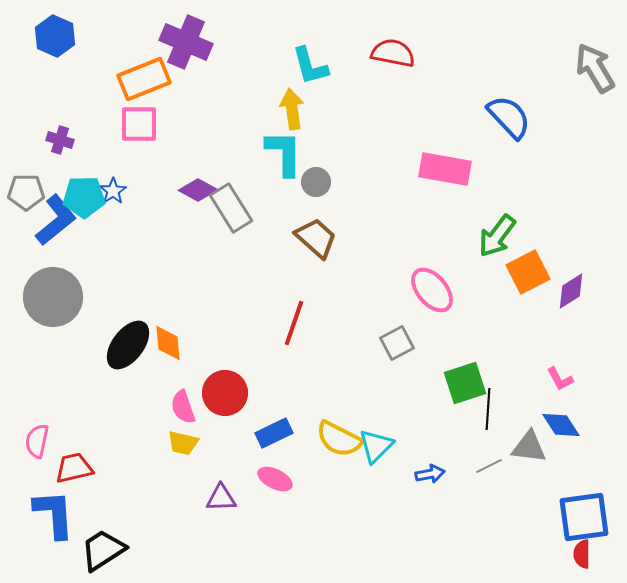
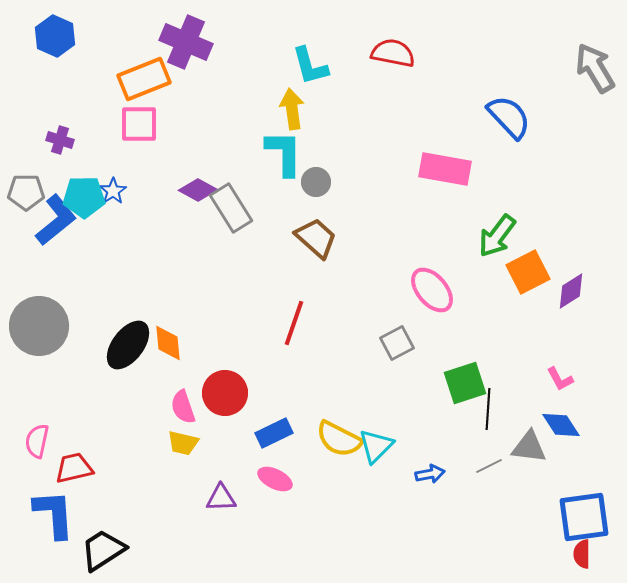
gray circle at (53, 297): moved 14 px left, 29 px down
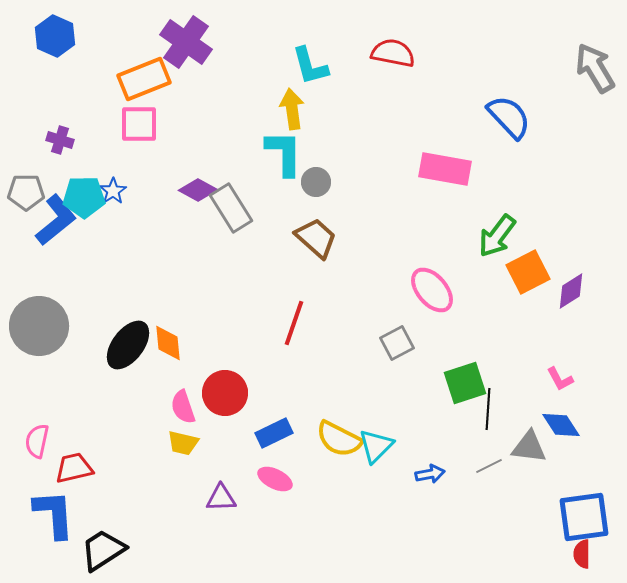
purple cross at (186, 42): rotated 12 degrees clockwise
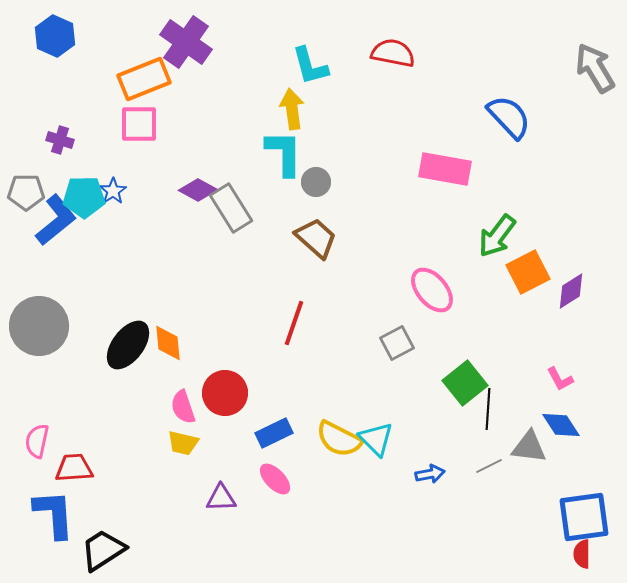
green square at (465, 383): rotated 21 degrees counterclockwise
cyan triangle at (376, 446): moved 7 px up; rotated 30 degrees counterclockwise
red trapezoid at (74, 468): rotated 9 degrees clockwise
pink ellipse at (275, 479): rotated 20 degrees clockwise
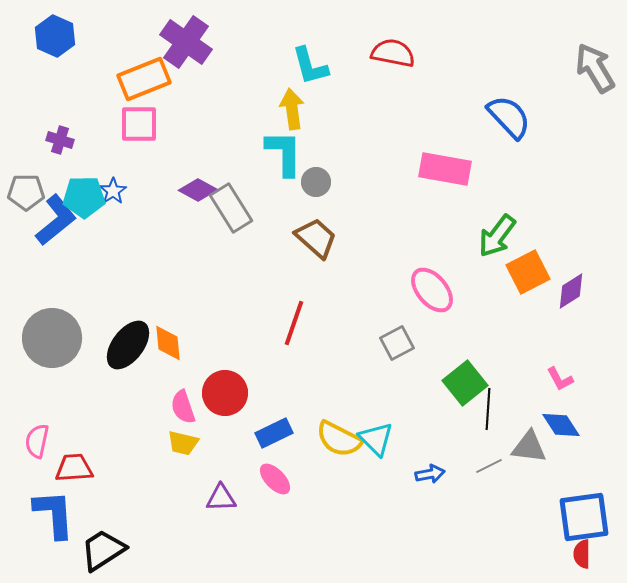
gray circle at (39, 326): moved 13 px right, 12 px down
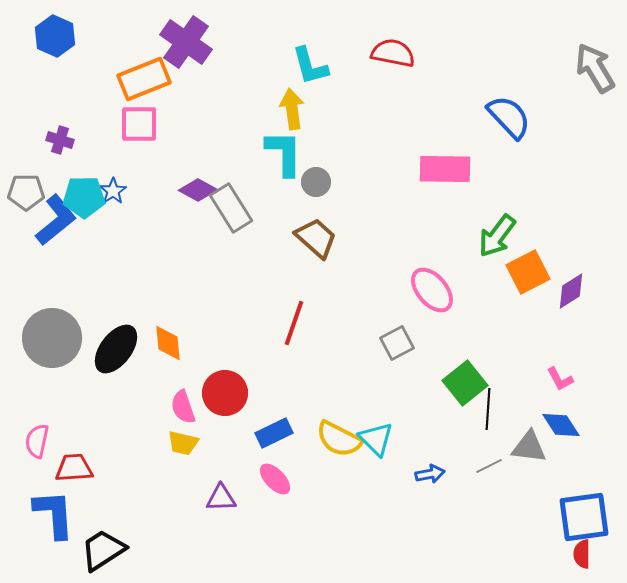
pink rectangle at (445, 169): rotated 9 degrees counterclockwise
black ellipse at (128, 345): moved 12 px left, 4 px down
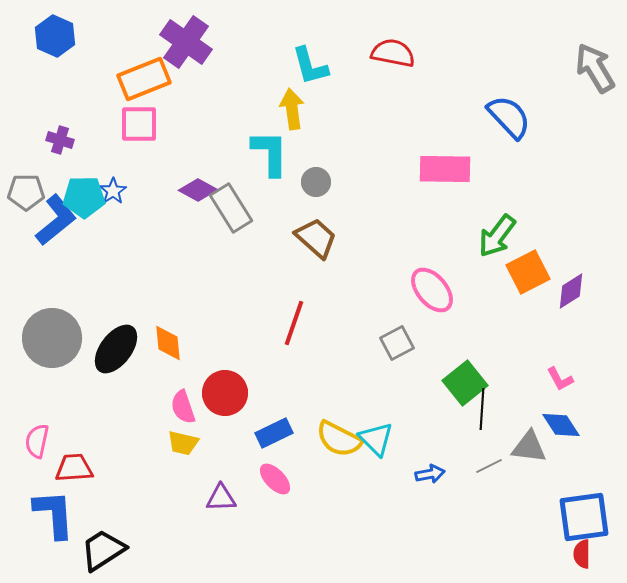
cyan L-shape at (284, 153): moved 14 px left
black line at (488, 409): moved 6 px left
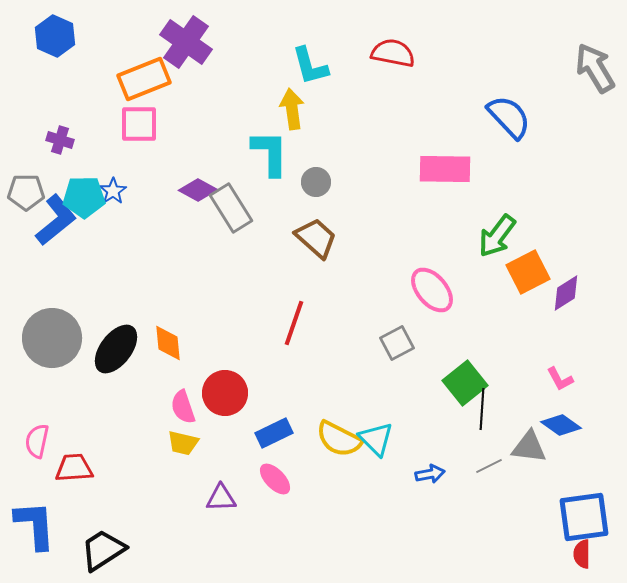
purple diamond at (571, 291): moved 5 px left, 2 px down
blue diamond at (561, 425): rotated 21 degrees counterclockwise
blue L-shape at (54, 514): moved 19 px left, 11 px down
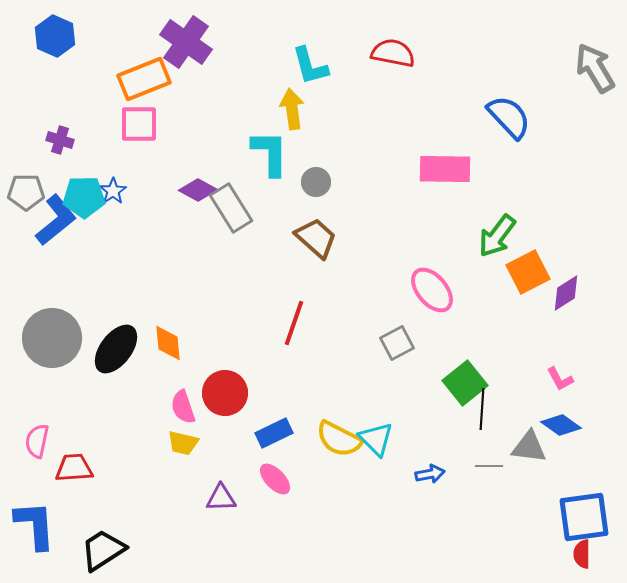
gray line at (489, 466): rotated 28 degrees clockwise
